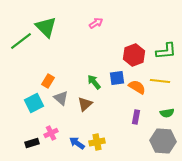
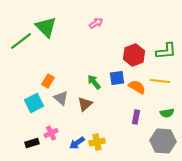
blue arrow: rotated 70 degrees counterclockwise
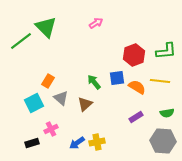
purple rectangle: rotated 48 degrees clockwise
pink cross: moved 4 px up
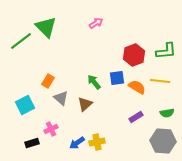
cyan square: moved 9 px left, 2 px down
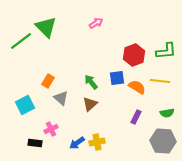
green arrow: moved 3 px left
brown triangle: moved 5 px right
purple rectangle: rotated 32 degrees counterclockwise
black rectangle: moved 3 px right; rotated 24 degrees clockwise
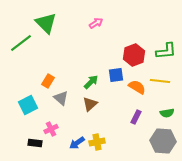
green triangle: moved 4 px up
green line: moved 2 px down
blue square: moved 1 px left, 3 px up
green arrow: rotated 84 degrees clockwise
cyan square: moved 3 px right
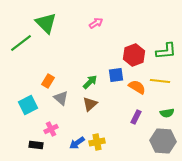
green arrow: moved 1 px left
black rectangle: moved 1 px right, 2 px down
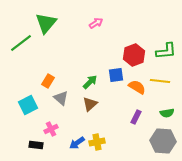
green triangle: rotated 25 degrees clockwise
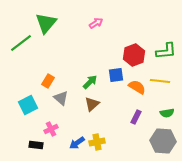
brown triangle: moved 2 px right
